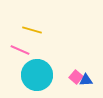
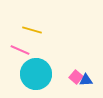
cyan circle: moved 1 px left, 1 px up
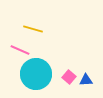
yellow line: moved 1 px right, 1 px up
pink square: moved 7 px left
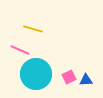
pink square: rotated 24 degrees clockwise
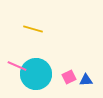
pink line: moved 3 px left, 16 px down
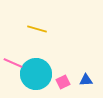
yellow line: moved 4 px right
pink line: moved 4 px left, 3 px up
pink square: moved 6 px left, 5 px down
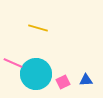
yellow line: moved 1 px right, 1 px up
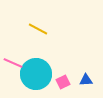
yellow line: moved 1 px down; rotated 12 degrees clockwise
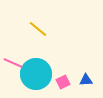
yellow line: rotated 12 degrees clockwise
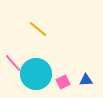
pink line: rotated 24 degrees clockwise
